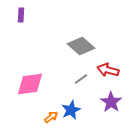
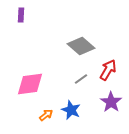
red arrow: rotated 105 degrees clockwise
blue star: rotated 24 degrees counterclockwise
orange arrow: moved 5 px left, 2 px up
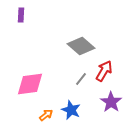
red arrow: moved 4 px left, 1 px down
gray line: rotated 16 degrees counterclockwise
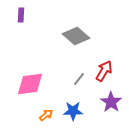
gray diamond: moved 5 px left, 10 px up
gray line: moved 2 px left
blue star: moved 2 px right, 1 px down; rotated 24 degrees counterclockwise
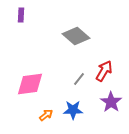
blue star: moved 1 px up
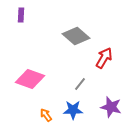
red arrow: moved 13 px up
gray line: moved 1 px right, 5 px down
pink diamond: moved 5 px up; rotated 28 degrees clockwise
purple star: moved 5 px down; rotated 20 degrees counterclockwise
orange arrow: rotated 88 degrees counterclockwise
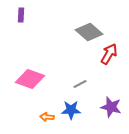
gray diamond: moved 13 px right, 4 px up
red arrow: moved 5 px right, 4 px up
gray line: rotated 24 degrees clockwise
blue star: moved 2 px left
orange arrow: moved 1 px right, 2 px down; rotated 48 degrees counterclockwise
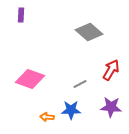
red arrow: moved 2 px right, 16 px down
purple star: rotated 10 degrees counterclockwise
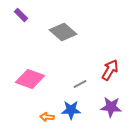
purple rectangle: rotated 48 degrees counterclockwise
gray diamond: moved 26 px left
red arrow: moved 1 px left
